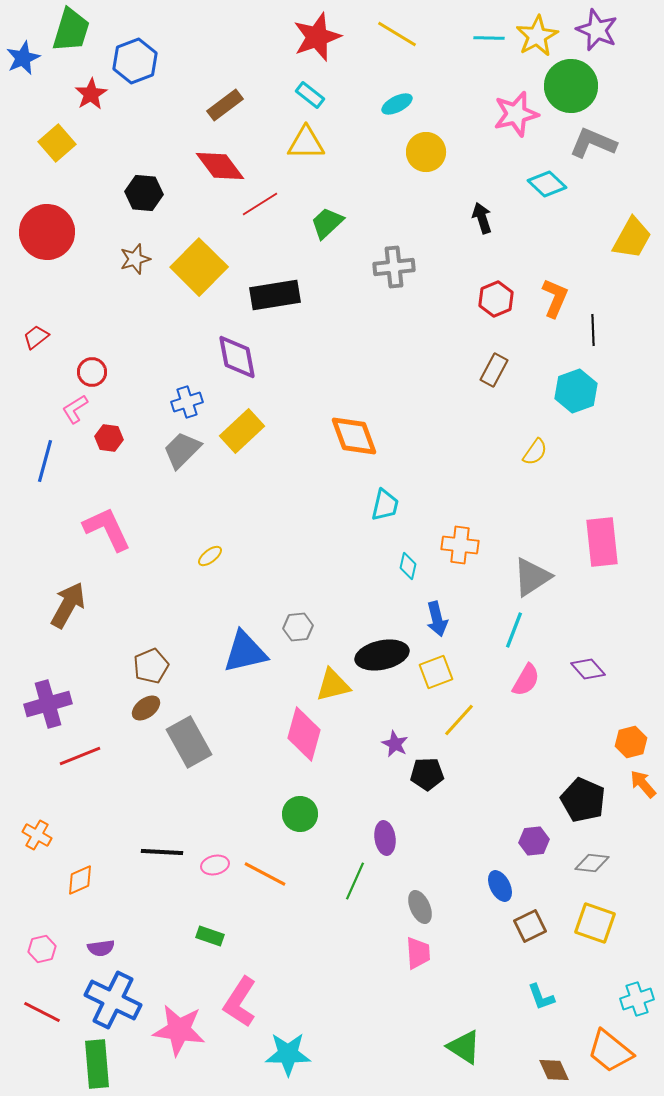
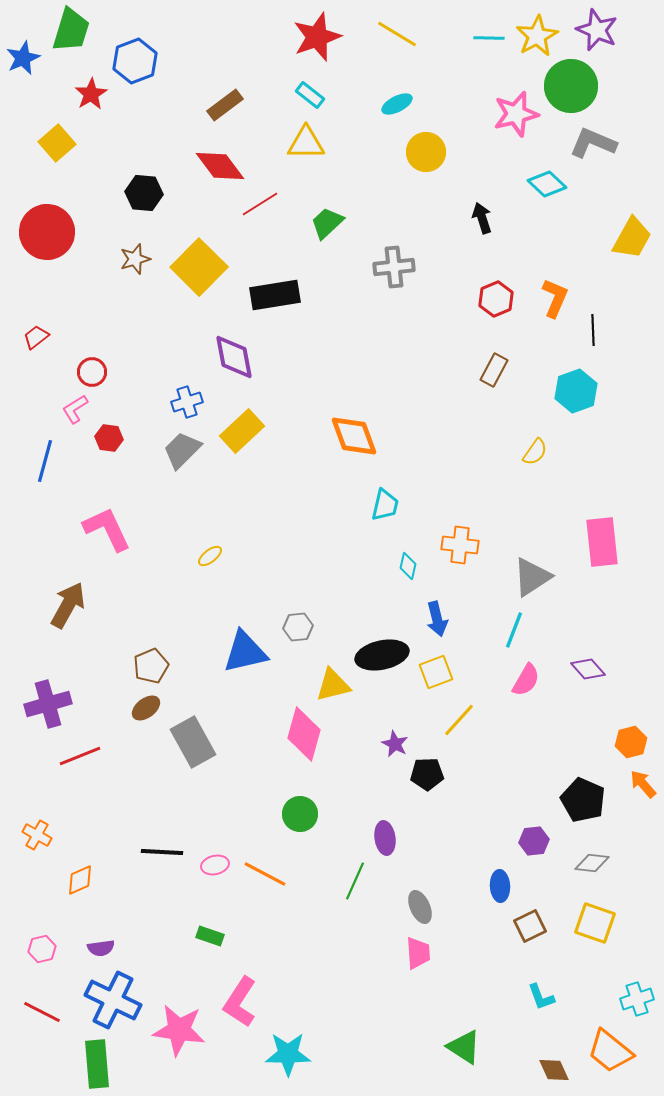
purple diamond at (237, 357): moved 3 px left
gray rectangle at (189, 742): moved 4 px right
blue ellipse at (500, 886): rotated 24 degrees clockwise
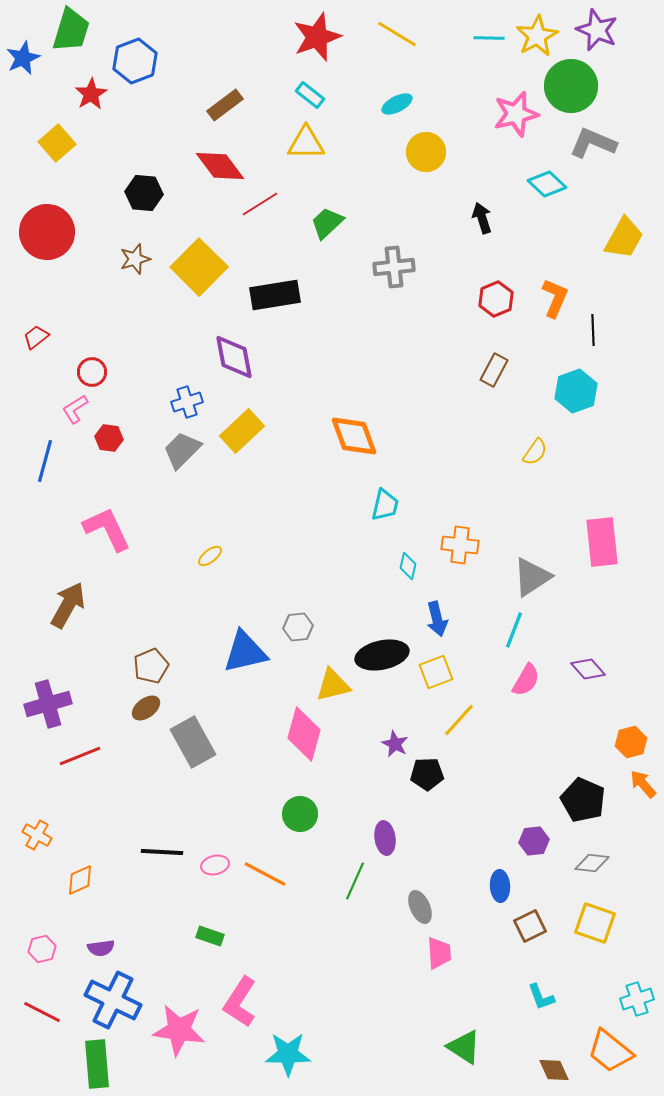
yellow trapezoid at (632, 238): moved 8 px left
pink trapezoid at (418, 953): moved 21 px right
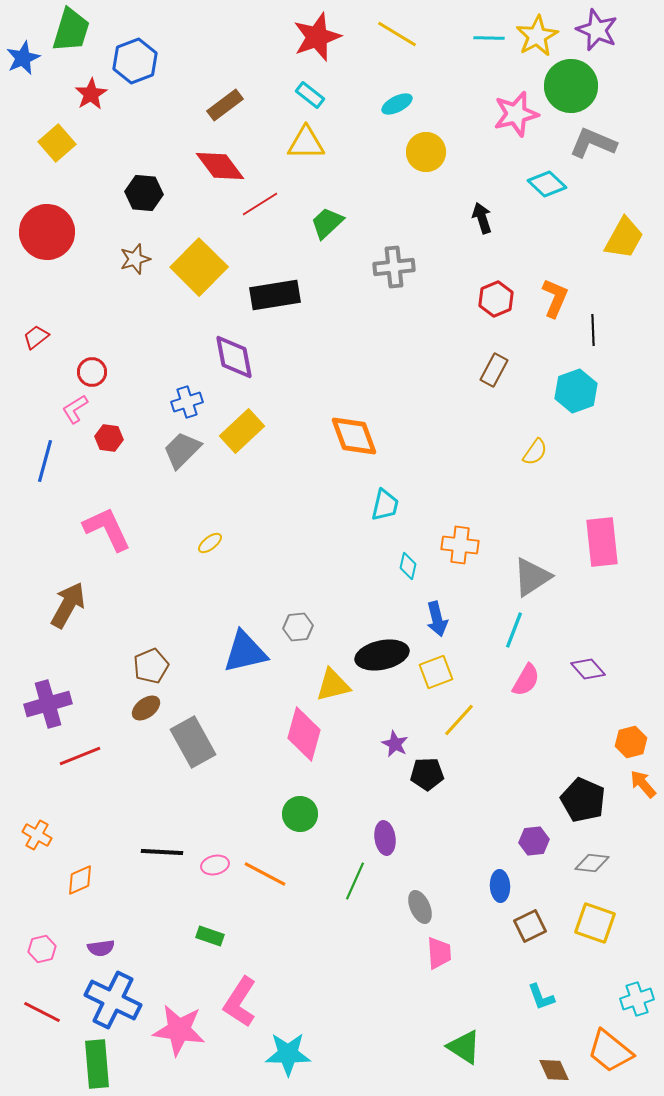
yellow ellipse at (210, 556): moved 13 px up
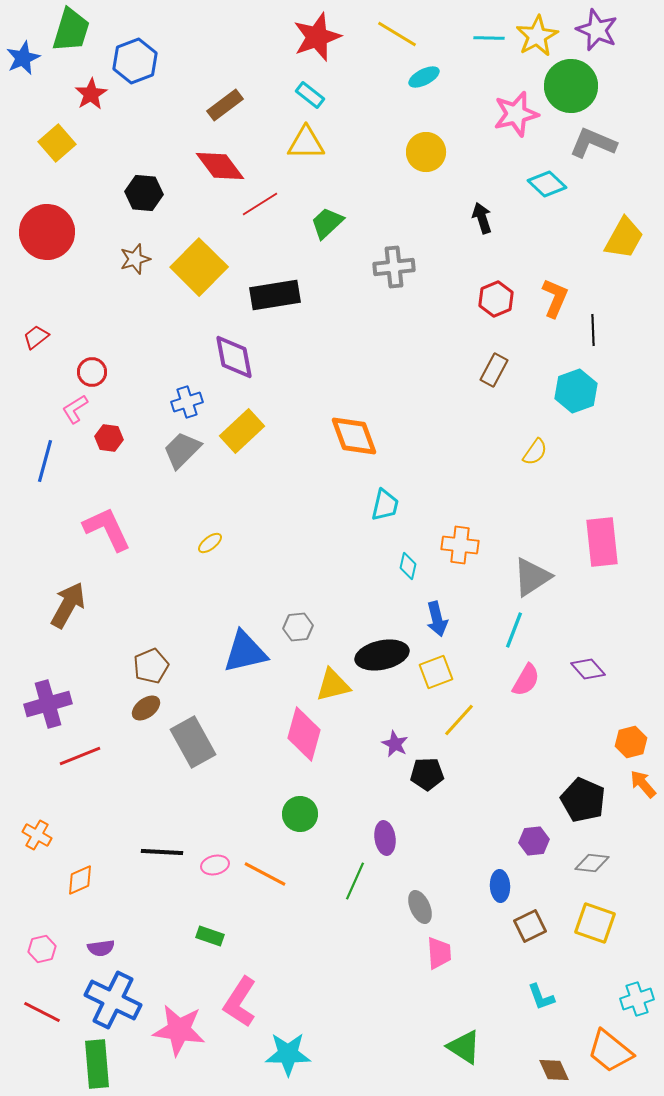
cyan ellipse at (397, 104): moved 27 px right, 27 px up
